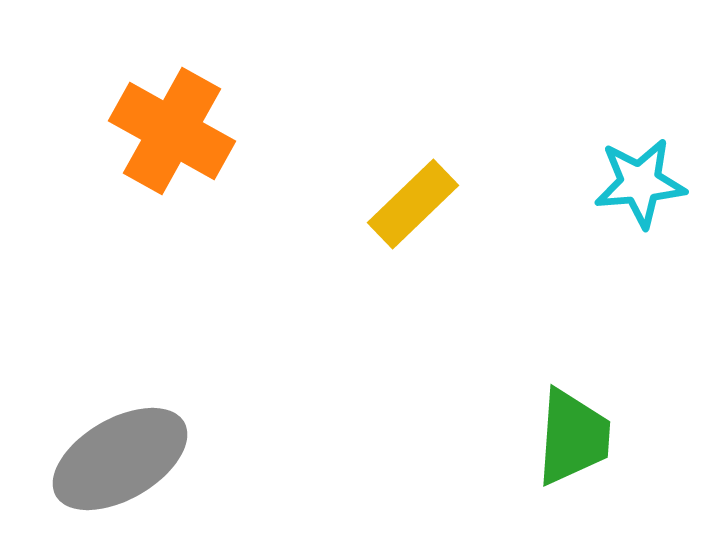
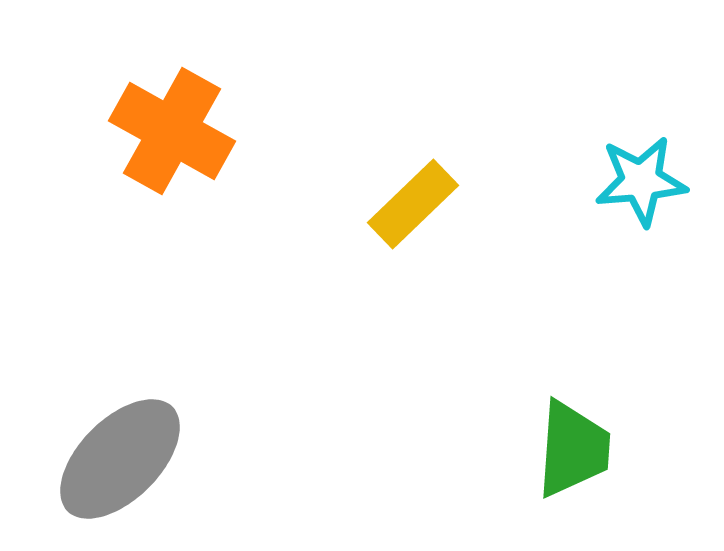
cyan star: moved 1 px right, 2 px up
green trapezoid: moved 12 px down
gray ellipse: rotated 15 degrees counterclockwise
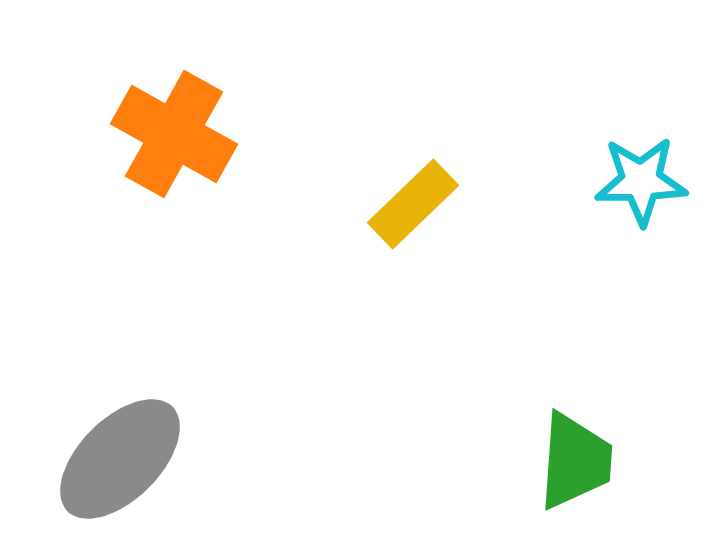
orange cross: moved 2 px right, 3 px down
cyan star: rotated 4 degrees clockwise
green trapezoid: moved 2 px right, 12 px down
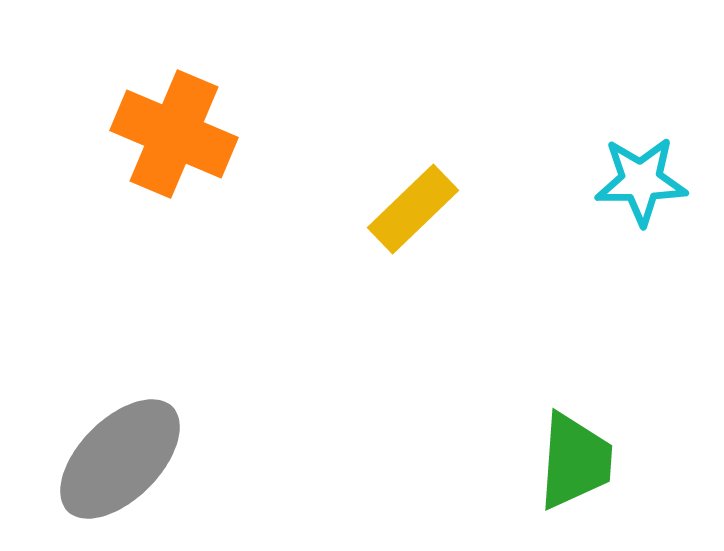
orange cross: rotated 6 degrees counterclockwise
yellow rectangle: moved 5 px down
